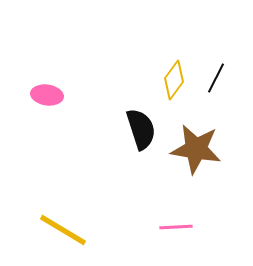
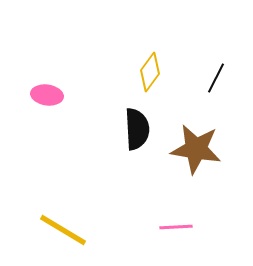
yellow diamond: moved 24 px left, 8 px up
black semicircle: moved 4 px left; rotated 15 degrees clockwise
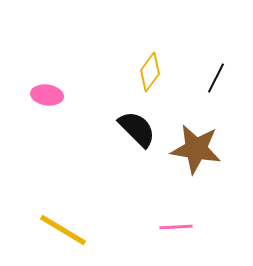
black semicircle: rotated 42 degrees counterclockwise
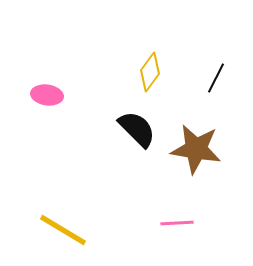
pink line: moved 1 px right, 4 px up
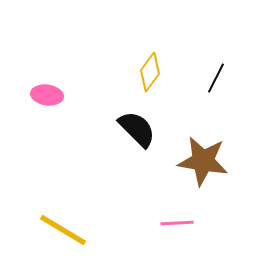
brown star: moved 7 px right, 12 px down
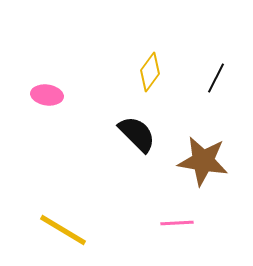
black semicircle: moved 5 px down
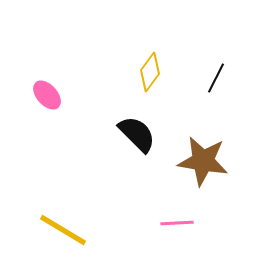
pink ellipse: rotated 40 degrees clockwise
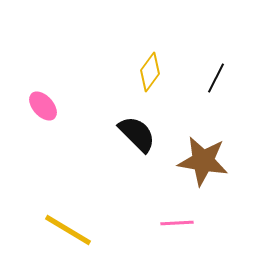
pink ellipse: moved 4 px left, 11 px down
yellow line: moved 5 px right
